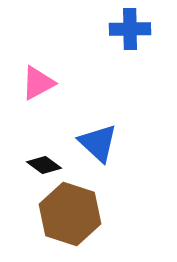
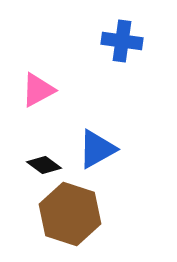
blue cross: moved 8 px left, 12 px down; rotated 9 degrees clockwise
pink triangle: moved 7 px down
blue triangle: moved 1 px left, 6 px down; rotated 48 degrees clockwise
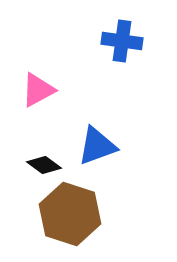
blue triangle: moved 3 px up; rotated 9 degrees clockwise
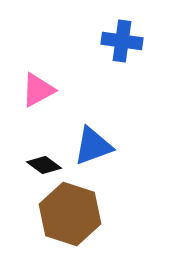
blue triangle: moved 4 px left
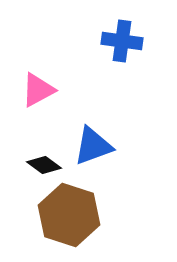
brown hexagon: moved 1 px left, 1 px down
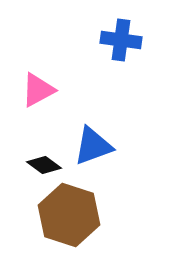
blue cross: moved 1 px left, 1 px up
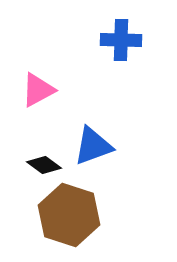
blue cross: rotated 6 degrees counterclockwise
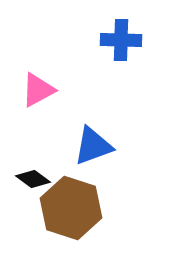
black diamond: moved 11 px left, 14 px down
brown hexagon: moved 2 px right, 7 px up
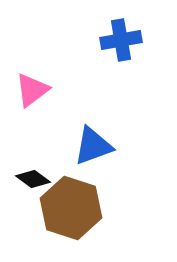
blue cross: rotated 12 degrees counterclockwise
pink triangle: moved 6 px left; rotated 9 degrees counterclockwise
